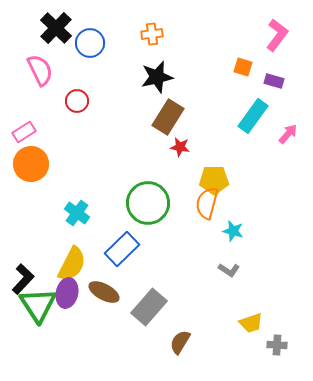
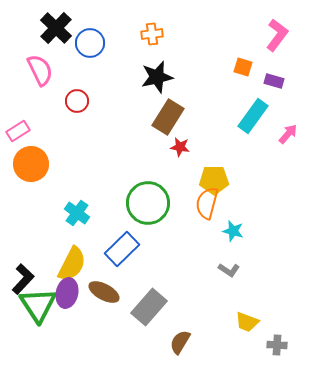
pink rectangle: moved 6 px left, 1 px up
yellow trapezoid: moved 4 px left, 1 px up; rotated 40 degrees clockwise
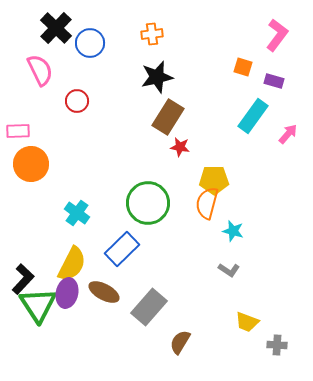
pink rectangle: rotated 30 degrees clockwise
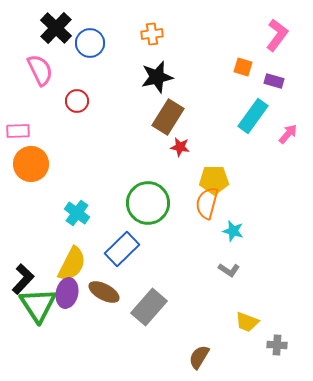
brown semicircle: moved 19 px right, 15 px down
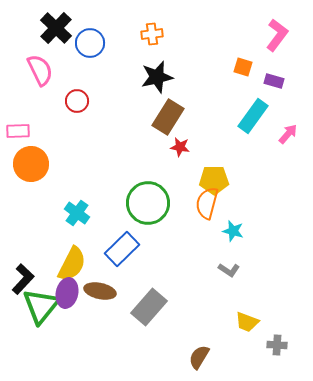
brown ellipse: moved 4 px left, 1 px up; rotated 16 degrees counterclockwise
green triangle: moved 3 px right, 1 px down; rotated 12 degrees clockwise
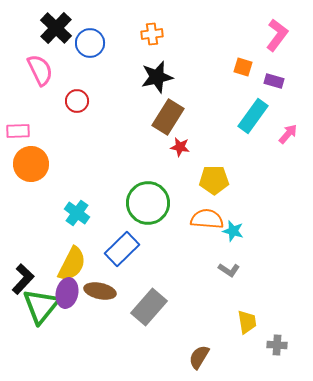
orange semicircle: moved 16 px down; rotated 80 degrees clockwise
yellow trapezoid: rotated 120 degrees counterclockwise
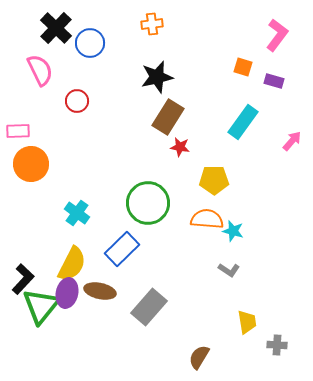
orange cross: moved 10 px up
cyan rectangle: moved 10 px left, 6 px down
pink arrow: moved 4 px right, 7 px down
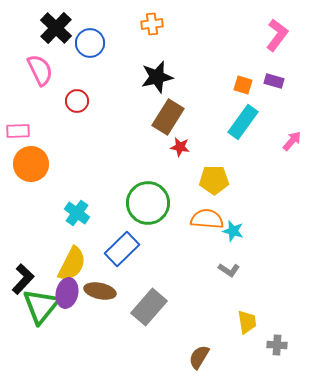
orange square: moved 18 px down
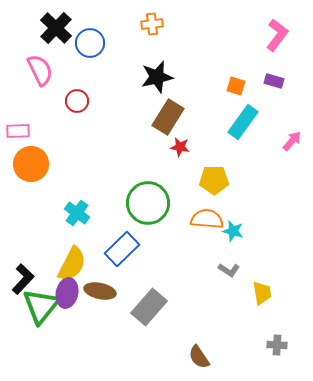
orange square: moved 7 px left, 1 px down
yellow trapezoid: moved 15 px right, 29 px up
brown semicircle: rotated 65 degrees counterclockwise
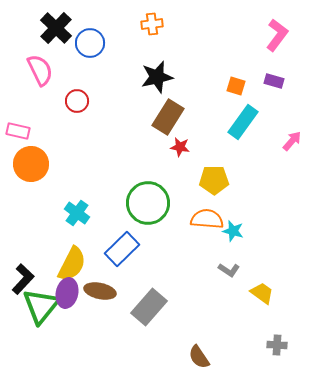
pink rectangle: rotated 15 degrees clockwise
yellow trapezoid: rotated 45 degrees counterclockwise
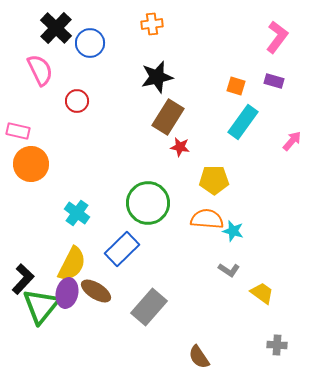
pink L-shape: moved 2 px down
brown ellipse: moved 4 px left; rotated 20 degrees clockwise
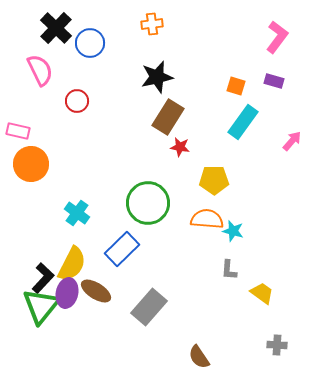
gray L-shape: rotated 60 degrees clockwise
black L-shape: moved 20 px right, 1 px up
